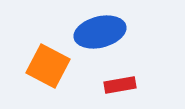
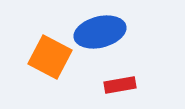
orange square: moved 2 px right, 9 px up
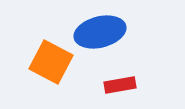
orange square: moved 1 px right, 5 px down
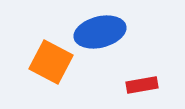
red rectangle: moved 22 px right
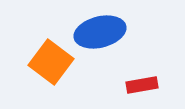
orange square: rotated 9 degrees clockwise
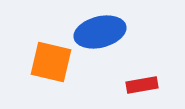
orange square: rotated 24 degrees counterclockwise
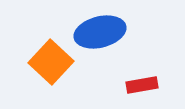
orange square: rotated 30 degrees clockwise
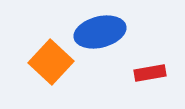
red rectangle: moved 8 px right, 12 px up
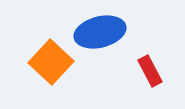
red rectangle: moved 2 px up; rotated 72 degrees clockwise
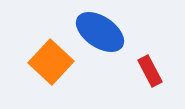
blue ellipse: rotated 48 degrees clockwise
